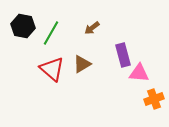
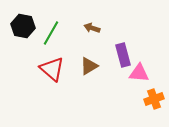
brown arrow: rotated 56 degrees clockwise
brown triangle: moved 7 px right, 2 px down
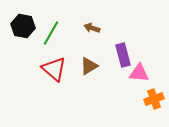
red triangle: moved 2 px right
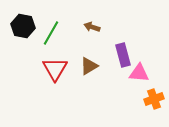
brown arrow: moved 1 px up
red triangle: moved 1 px right; rotated 20 degrees clockwise
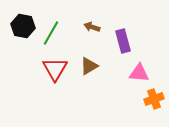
purple rectangle: moved 14 px up
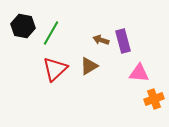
brown arrow: moved 9 px right, 13 px down
red triangle: rotated 16 degrees clockwise
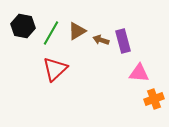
brown triangle: moved 12 px left, 35 px up
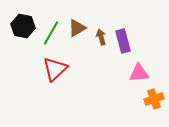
brown triangle: moved 3 px up
brown arrow: moved 3 px up; rotated 56 degrees clockwise
pink triangle: rotated 10 degrees counterclockwise
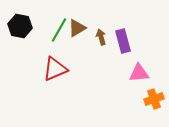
black hexagon: moved 3 px left
green line: moved 8 px right, 3 px up
red triangle: rotated 20 degrees clockwise
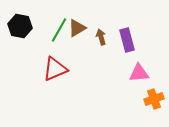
purple rectangle: moved 4 px right, 1 px up
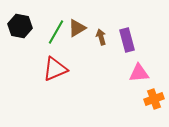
green line: moved 3 px left, 2 px down
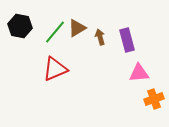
green line: moved 1 px left; rotated 10 degrees clockwise
brown arrow: moved 1 px left
